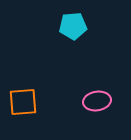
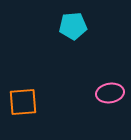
pink ellipse: moved 13 px right, 8 px up
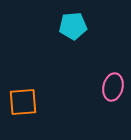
pink ellipse: moved 3 px right, 6 px up; rotated 68 degrees counterclockwise
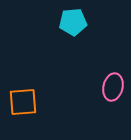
cyan pentagon: moved 4 px up
